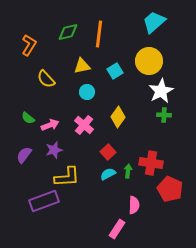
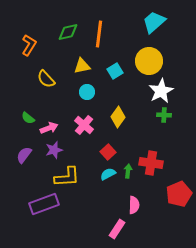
pink arrow: moved 1 px left, 3 px down
red pentagon: moved 9 px right, 5 px down; rotated 25 degrees clockwise
purple rectangle: moved 3 px down
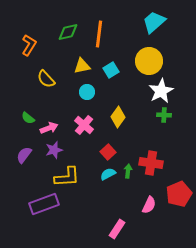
cyan square: moved 4 px left, 1 px up
pink semicircle: moved 15 px right; rotated 24 degrees clockwise
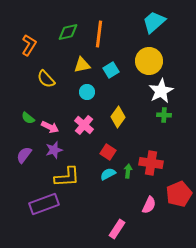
yellow triangle: moved 1 px up
pink arrow: moved 1 px right, 1 px up; rotated 48 degrees clockwise
red square: rotated 14 degrees counterclockwise
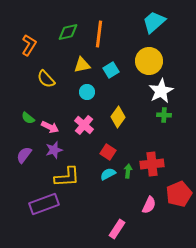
red cross: moved 1 px right, 1 px down; rotated 15 degrees counterclockwise
